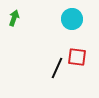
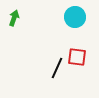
cyan circle: moved 3 px right, 2 px up
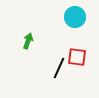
green arrow: moved 14 px right, 23 px down
black line: moved 2 px right
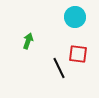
red square: moved 1 px right, 3 px up
black line: rotated 50 degrees counterclockwise
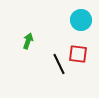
cyan circle: moved 6 px right, 3 px down
black line: moved 4 px up
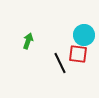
cyan circle: moved 3 px right, 15 px down
black line: moved 1 px right, 1 px up
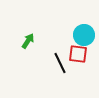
green arrow: rotated 14 degrees clockwise
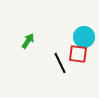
cyan circle: moved 2 px down
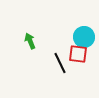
green arrow: moved 2 px right; rotated 56 degrees counterclockwise
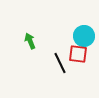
cyan circle: moved 1 px up
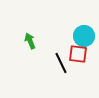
black line: moved 1 px right
